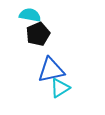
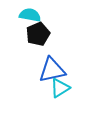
blue triangle: moved 1 px right
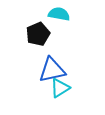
cyan semicircle: moved 29 px right, 1 px up
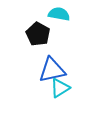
black pentagon: rotated 20 degrees counterclockwise
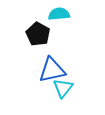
cyan semicircle: rotated 15 degrees counterclockwise
cyan triangle: moved 3 px right; rotated 20 degrees counterclockwise
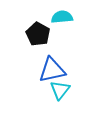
cyan semicircle: moved 3 px right, 3 px down
cyan triangle: moved 3 px left, 2 px down
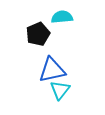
black pentagon: rotated 20 degrees clockwise
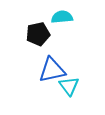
black pentagon: rotated 10 degrees clockwise
cyan triangle: moved 9 px right, 4 px up; rotated 15 degrees counterclockwise
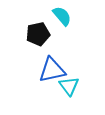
cyan semicircle: moved 1 px up; rotated 55 degrees clockwise
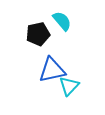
cyan semicircle: moved 5 px down
cyan triangle: rotated 20 degrees clockwise
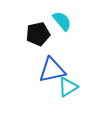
cyan triangle: moved 1 px left, 1 px down; rotated 15 degrees clockwise
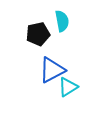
cyan semicircle: rotated 30 degrees clockwise
blue triangle: rotated 16 degrees counterclockwise
